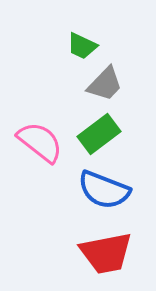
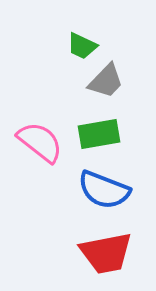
gray trapezoid: moved 1 px right, 3 px up
green rectangle: rotated 27 degrees clockwise
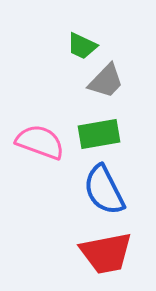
pink semicircle: rotated 18 degrees counterclockwise
blue semicircle: rotated 42 degrees clockwise
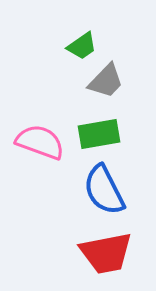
green trapezoid: rotated 60 degrees counterclockwise
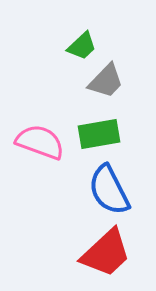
green trapezoid: rotated 8 degrees counterclockwise
blue semicircle: moved 5 px right
red trapezoid: rotated 32 degrees counterclockwise
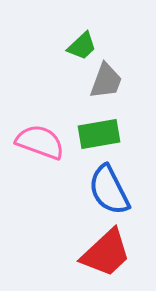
gray trapezoid: rotated 24 degrees counterclockwise
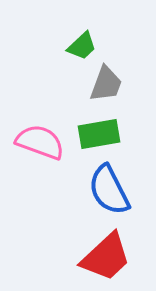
gray trapezoid: moved 3 px down
red trapezoid: moved 4 px down
